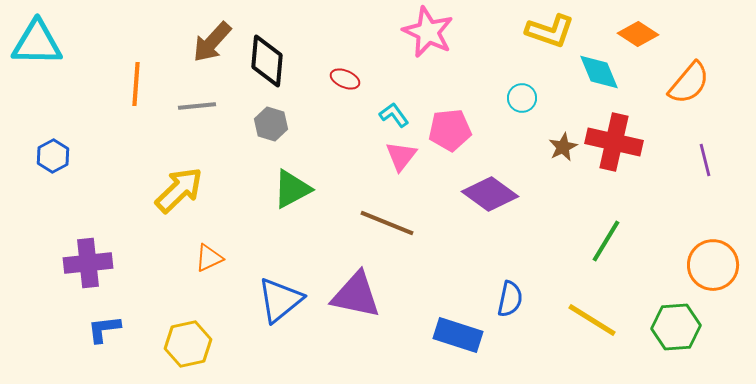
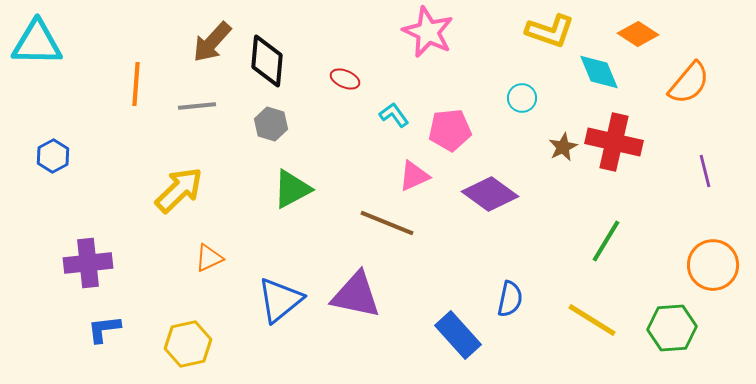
pink triangle: moved 13 px right, 20 px down; rotated 28 degrees clockwise
purple line: moved 11 px down
green hexagon: moved 4 px left, 1 px down
blue rectangle: rotated 30 degrees clockwise
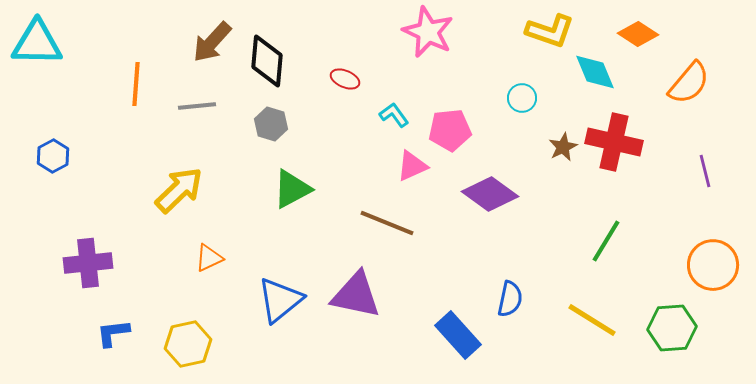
cyan diamond: moved 4 px left
pink triangle: moved 2 px left, 10 px up
blue L-shape: moved 9 px right, 4 px down
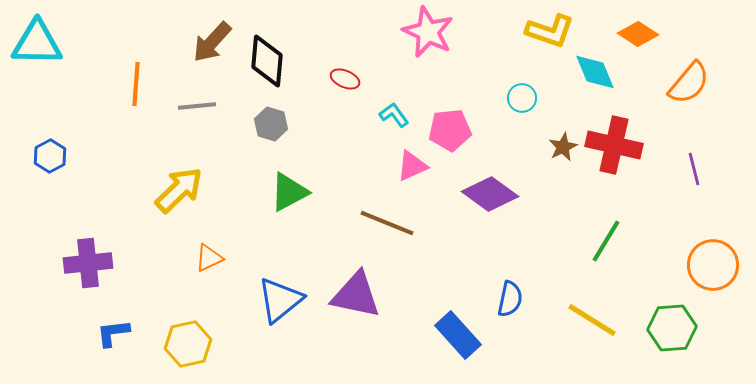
red cross: moved 3 px down
blue hexagon: moved 3 px left
purple line: moved 11 px left, 2 px up
green triangle: moved 3 px left, 3 px down
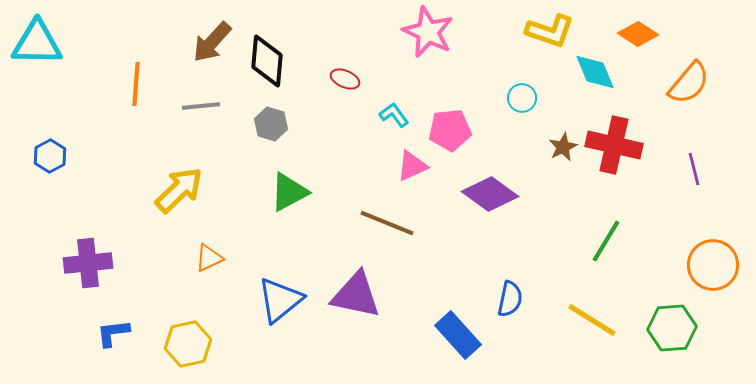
gray line: moved 4 px right
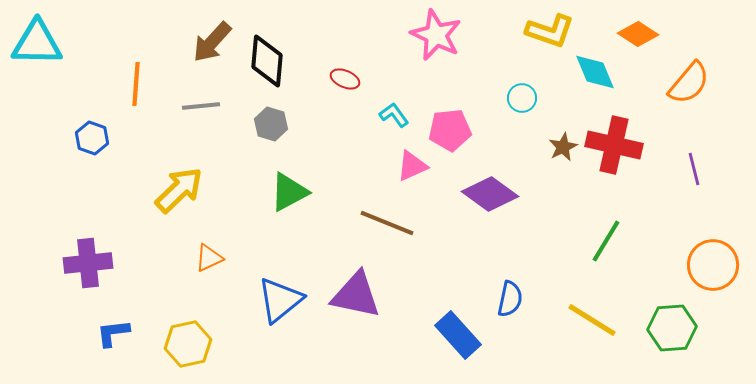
pink star: moved 8 px right, 3 px down
blue hexagon: moved 42 px right, 18 px up; rotated 12 degrees counterclockwise
